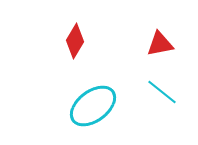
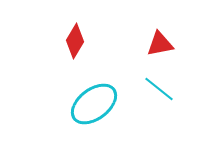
cyan line: moved 3 px left, 3 px up
cyan ellipse: moved 1 px right, 2 px up
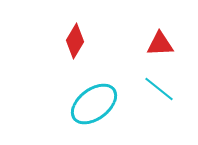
red triangle: rotated 8 degrees clockwise
